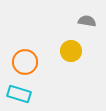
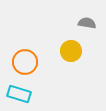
gray semicircle: moved 2 px down
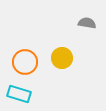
yellow circle: moved 9 px left, 7 px down
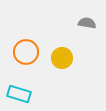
orange circle: moved 1 px right, 10 px up
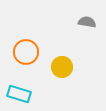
gray semicircle: moved 1 px up
yellow circle: moved 9 px down
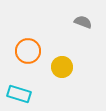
gray semicircle: moved 4 px left; rotated 12 degrees clockwise
orange circle: moved 2 px right, 1 px up
